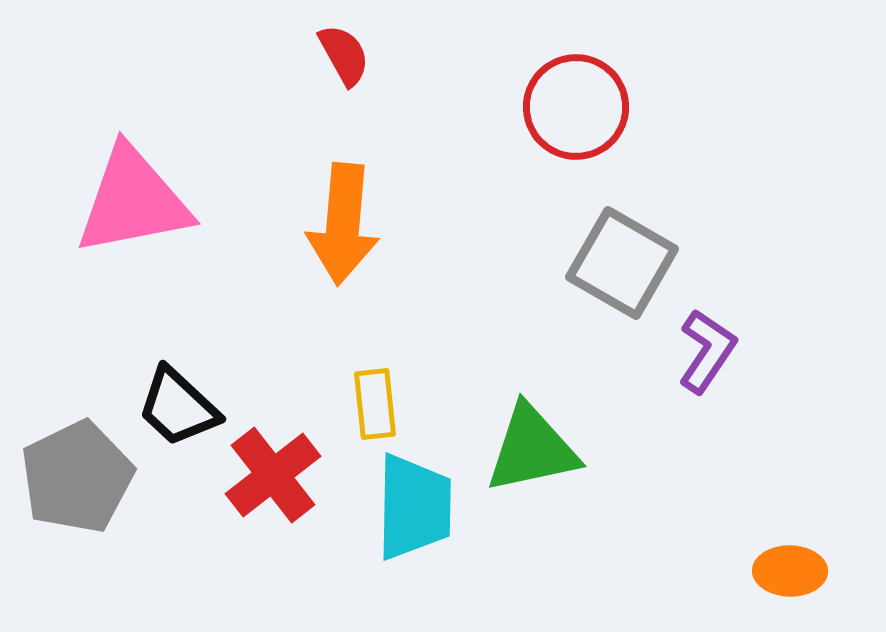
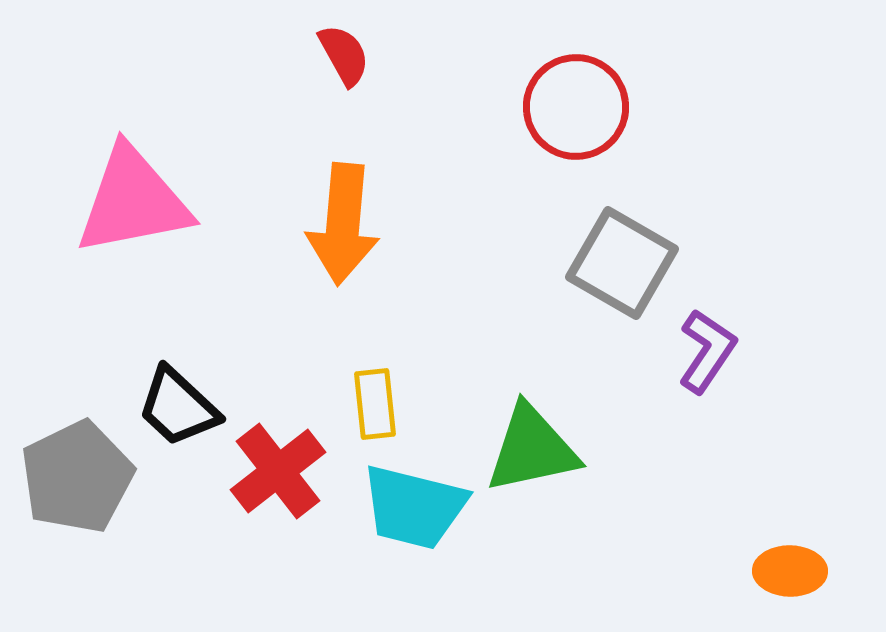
red cross: moved 5 px right, 4 px up
cyan trapezoid: rotated 103 degrees clockwise
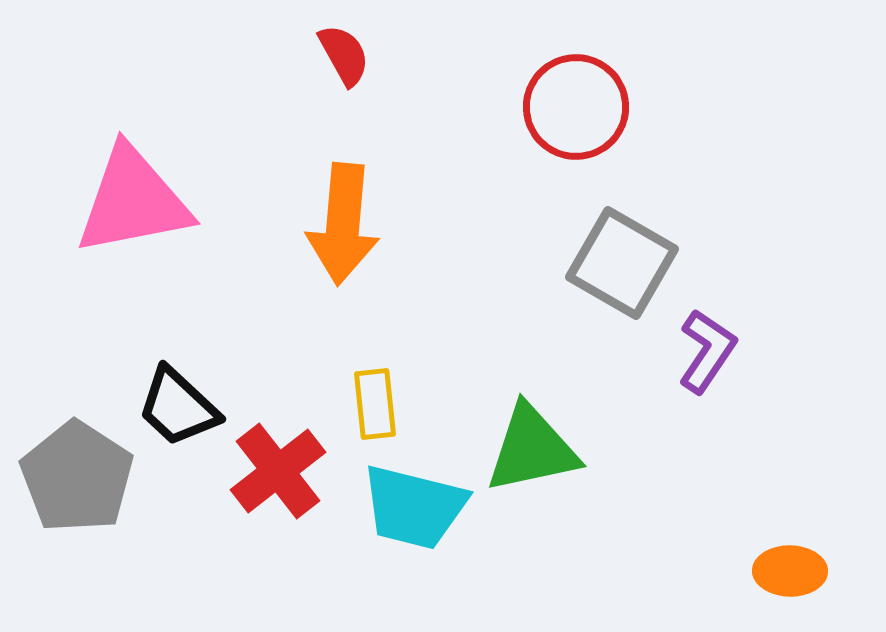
gray pentagon: rotated 13 degrees counterclockwise
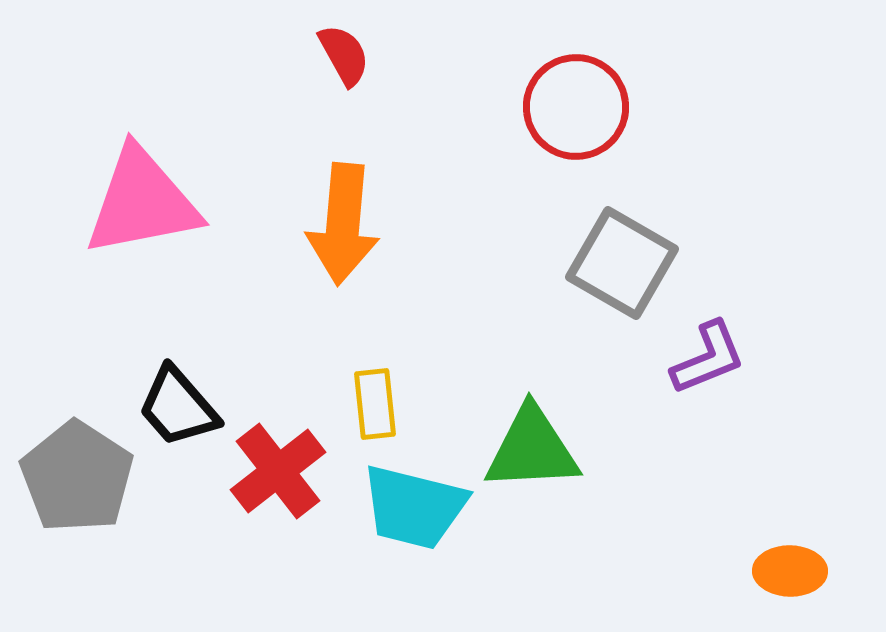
pink triangle: moved 9 px right, 1 px down
purple L-shape: moved 1 px right, 7 px down; rotated 34 degrees clockwise
black trapezoid: rotated 6 degrees clockwise
green triangle: rotated 9 degrees clockwise
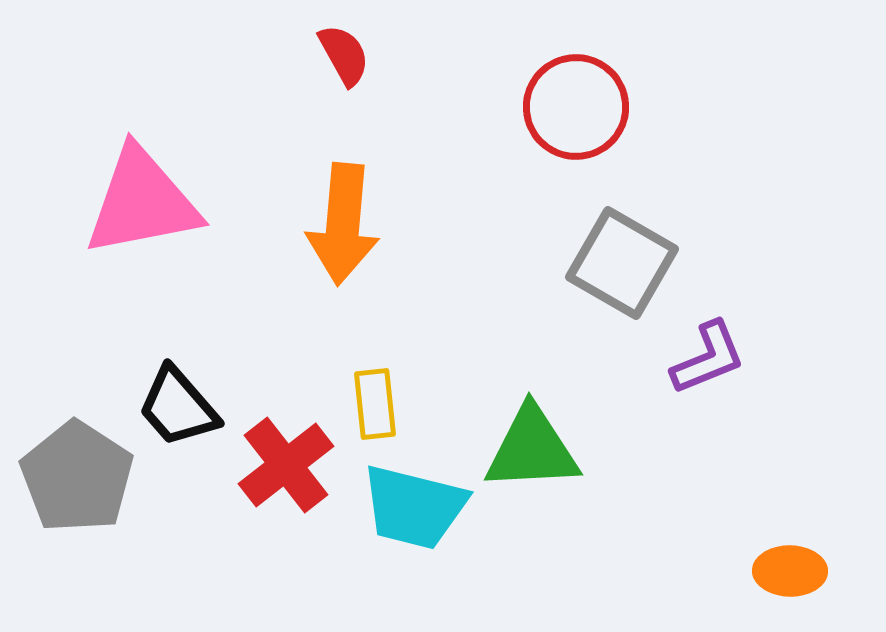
red cross: moved 8 px right, 6 px up
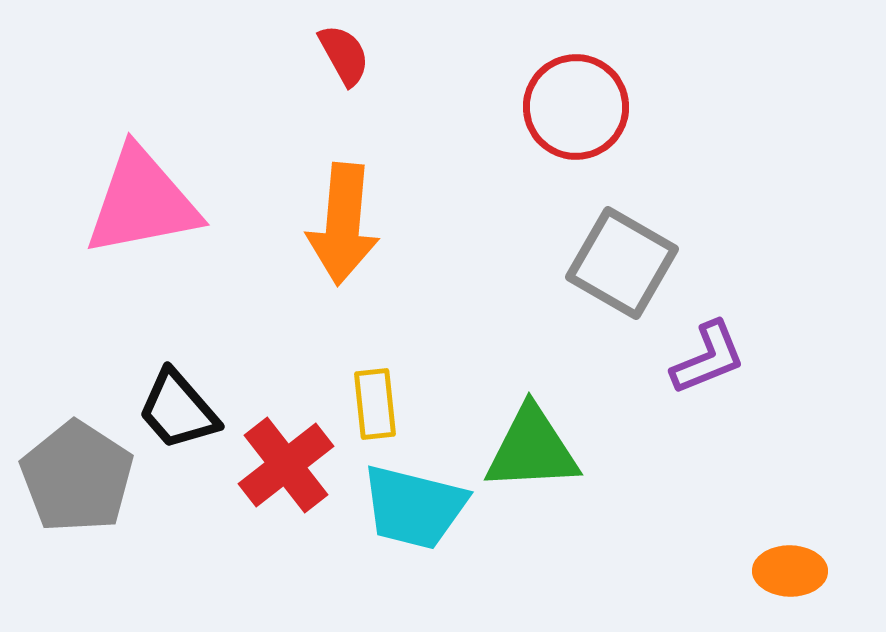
black trapezoid: moved 3 px down
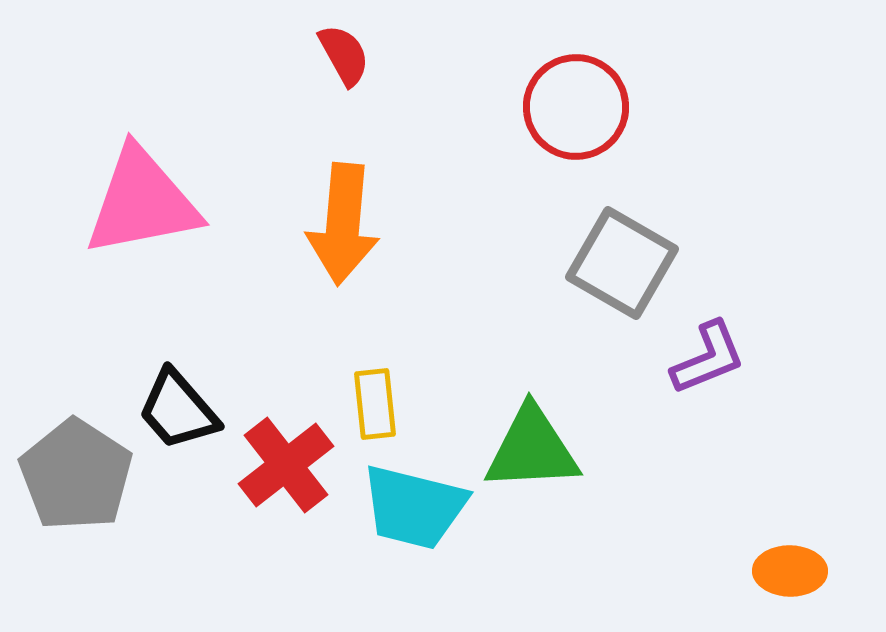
gray pentagon: moved 1 px left, 2 px up
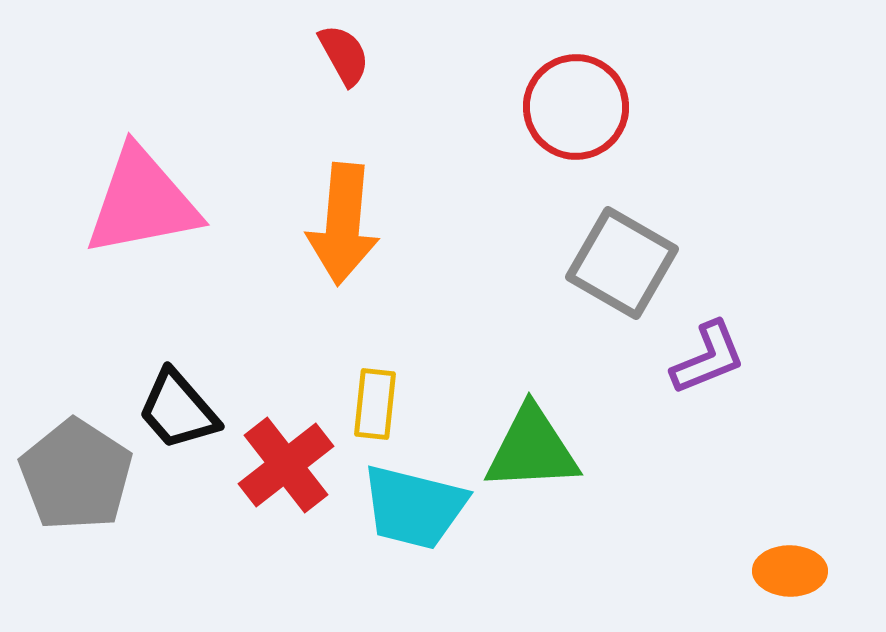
yellow rectangle: rotated 12 degrees clockwise
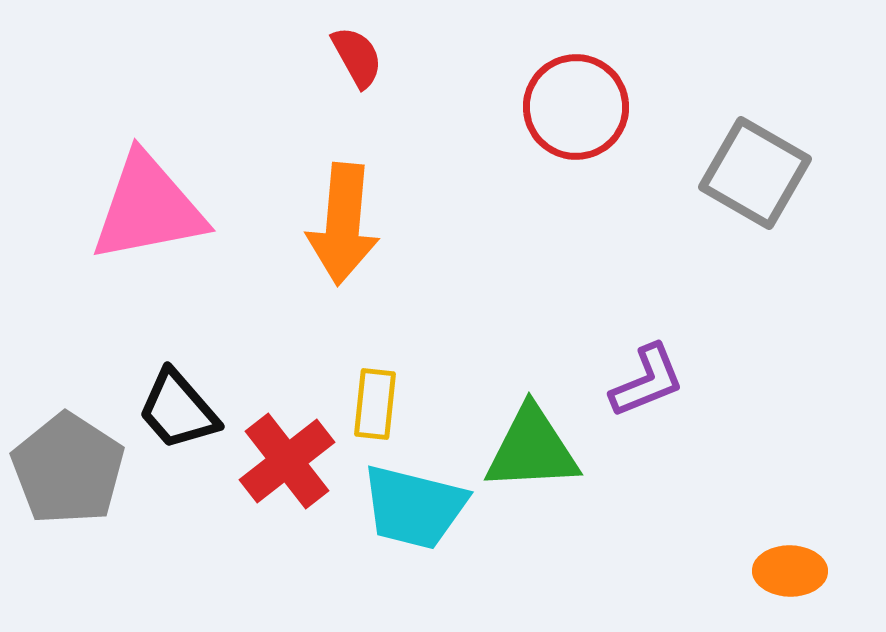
red semicircle: moved 13 px right, 2 px down
pink triangle: moved 6 px right, 6 px down
gray square: moved 133 px right, 90 px up
purple L-shape: moved 61 px left, 23 px down
red cross: moved 1 px right, 4 px up
gray pentagon: moved 8 px left, 6 px up
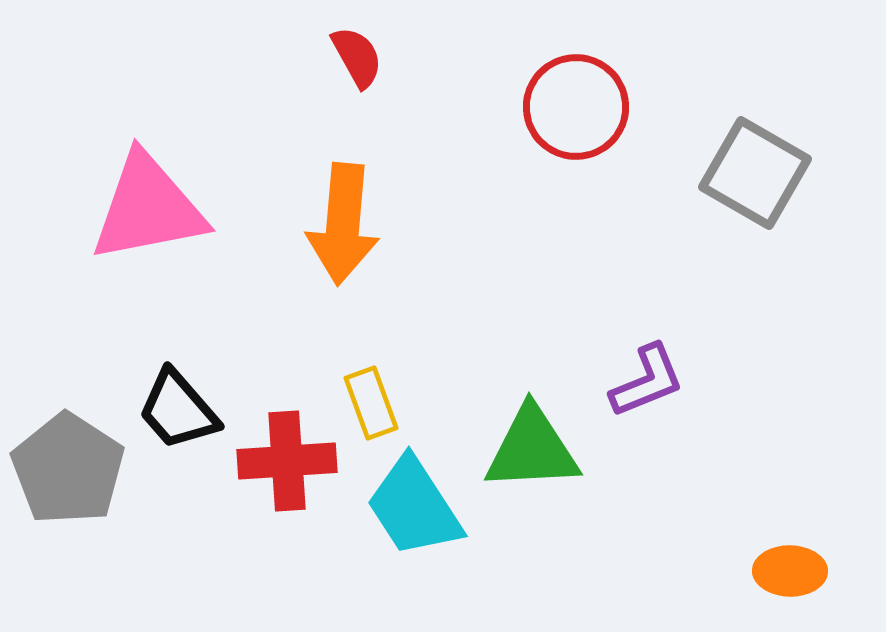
yellow rectangle: moved 4 px left, 1 px up; rotated 26 degrees counterclockwise
red cross: rotated 34 degrees clockwise
cyan trapezoid: rotated 43 degrees clockwise
